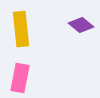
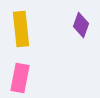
purple diamond: rotated 70 degrees clockwise
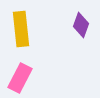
pink rectangle: rotated 16 degrees clockwise
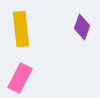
purple diamond: moved 1 px right, 2 px down
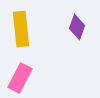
purple diamond: moved 5 px left
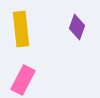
pink rectangle: moved 3 px right, 2 px down
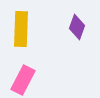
yellow rectangle: rotated 8 degrees clockwise
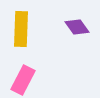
purple diamond: rotated 55 degrees counterclockwise
